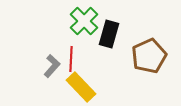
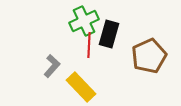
green cross: rotated 20 degrees clockwise
red line: moved 18 px right, 14 px up
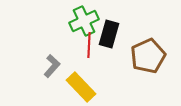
brown pentagon: moved 1 px left
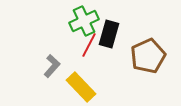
red line: rotated 25 degrees clockwise
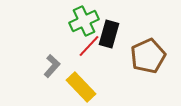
red line: moved 1 px down; rotated 15 degrees clockwise
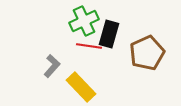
red line: rotated 55 degrees clockwise
brown pentagon: moved 1 px left, 3 px up
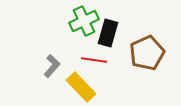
black rectangle: moved 1 px left, 1 px up
red line: moved 5 px right, 14 px down
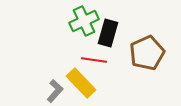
gray L-shape: moved 3 px right, 25 px down
yellow rectangle: moved 4 px up
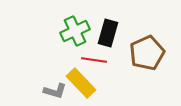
green cross: moved 9 px left, 10 px down
gray L-shape: rotated 65 degrees clockwise
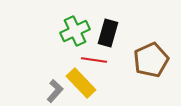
brown pentagon: moved 4 px right, 7 px down
gray L-shape: rotated 65 degrees counterclockwise
